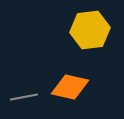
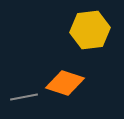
orange diamond: moved 5 px left, 4 px up; rotated 6 degrees clockwise
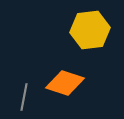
gray line: rotated 68 degrees counterclockwise
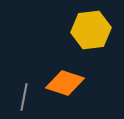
yellow hexagon: moved 1 px right
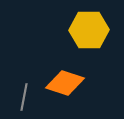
yellow hexagon: moved 2 px left; rotated 6 degrees clockwise
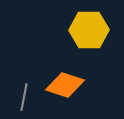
orange diamond: moved 2 px down
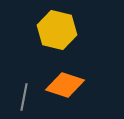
yellow hexagon: moved 32 px left; rotated 15 degrees clockwise
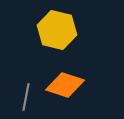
gray line: moved 2 px right
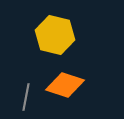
yellow hexagon: moved 2 px left, 5 px down
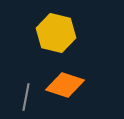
yellow hexagon: moved 1 px right, 2 px up
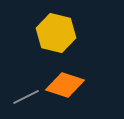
gray line: rotated 52 degrees clockwise
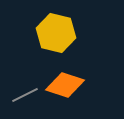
gray line: moved 1 px left, 2 px up
